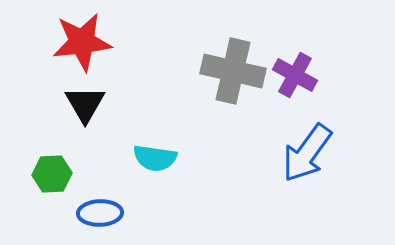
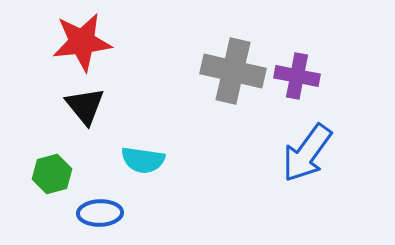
purple cross: moved 2 px right, 1 px down; rotated 18 degrees counterclockwise
black triangle: moved 2 px down; rotated 9 degrees counterclockwise
cyan semicircle: moved 12 px left, 2 px down
green hexagon: rotated 12 degrees counterclockwise
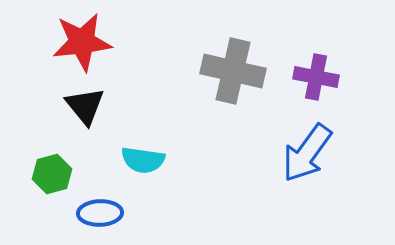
purple cross: moved 19 px right, 1 px down
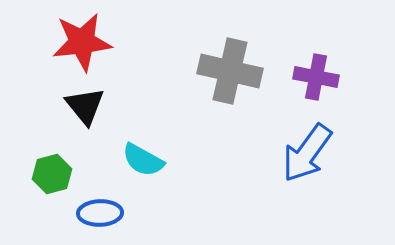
gray cross: moved 3 px left
cyan semicircle: rotated 21 degrees clockwise
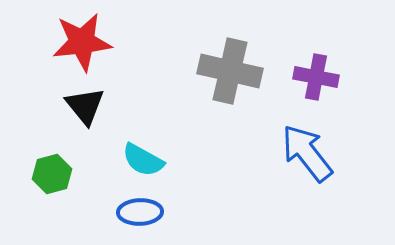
blue arrow: rotated 106 degrees clockwise
blue ellipse: moved 40 px right, 1 px up
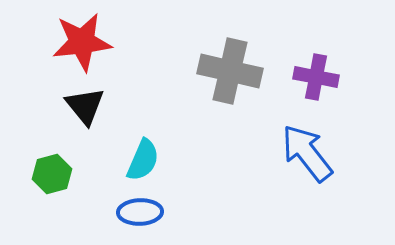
cyan semicircle: rotated 96 degrees counterclockwise
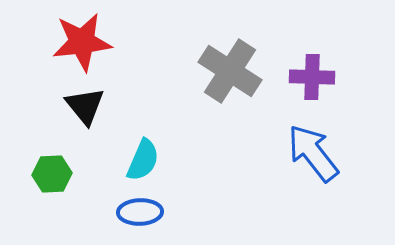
gray cross: rotated 20 degrees clockwise
purple cross: moved 4 px left; rotated 9 degrees counterclockwise
blue arrow: moved 6 px right
green hexagon: rotated 12 degrees clockwise
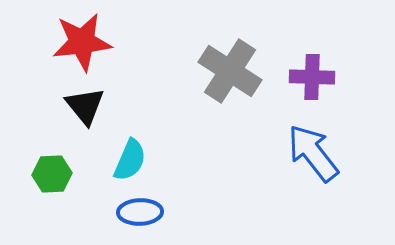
cyan semicircle: moved 13 px left
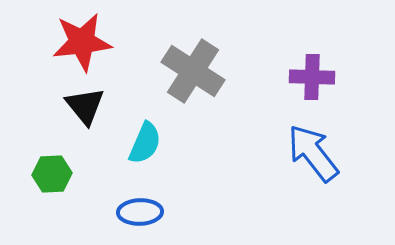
gray cross: moved 37 px left
cyan semicircle: moved 15 px right, 17 px up
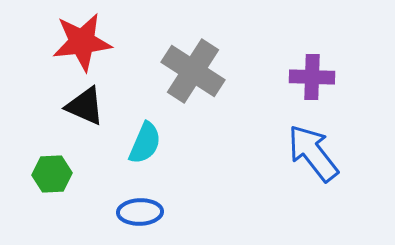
black triangle: rotated 27 degrees counterclockwise
